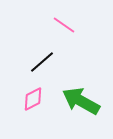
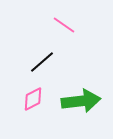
green arrow: rotated 144 degrees clockwise
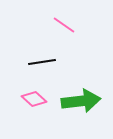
black line: rotated 32 degrees clockwise
pink diamond: moved 1 px right; rotated 70 degrees clockwise
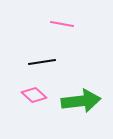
pink line: moved 2 px left, 1 px up; rotated 25 degrees counterclockwise
pink diamond: moved 4 px up
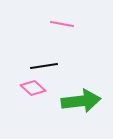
black line: moved 2 px right, 4 px down
pink diamond: moved 1 px left, 7 px up
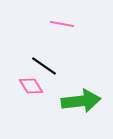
black line: rotated 44 degrees clockwise
pink diamond: moved 2 px left, 2 px up; rotated 15 degrees clockwise
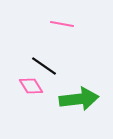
green arrow: moved 2 px left, 2 px up
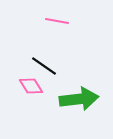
pink line: moved 5 px left, 3 px up
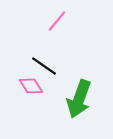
pink line: rotated 60 degrees counterclockwise
green arrow: rotated 117 degrees clockwise
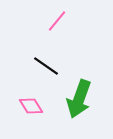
black line: moved 2 px right
pink diamond: moved 20 px down
